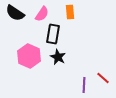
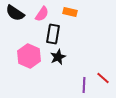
orange rectangle: rotated 72 degrees counterclockwise
black star: rotated 21 degrees clockwise
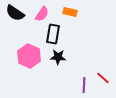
black star: rotated 28 degrees clockwise
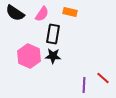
black star: moved 5 px left, 1 px up
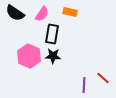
black rectangle: moved 1 px left
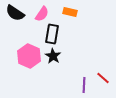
black star: rotated 28 degrees clockwise
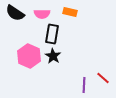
pink semicircle: rotated 56 degrees clockwise
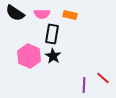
orange rectangle: moved 3 px down
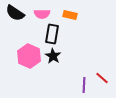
red line: moved 1 px left
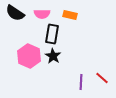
purple line: moved 3 px left, 3 px up
